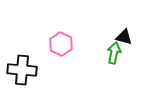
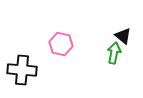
black triangle: moved 1 px left, 1 px up; rotated 24 degrees clockwise
pink hexagon: rotated 15 degrees counterclockwise
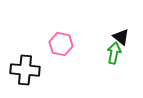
black triangle: moved 2 px left, 1 px down
black cross: moved 3 px right
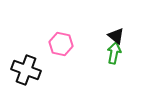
black triangle: moved 5 px left, 1 px up
black cross: moved 1 px right; rotated 16 degrees clockwise
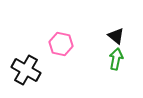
green arrow: moved 2 px right, 6 px down
black cross: rotated 8 degrees clockwise
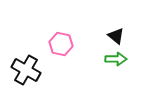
green arrow: rotated 80 degrees clockwise
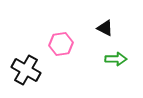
black triangle: moved 11 px left, 8 px up; rotated 12 degrees counterclockwise
pink hexagon: rotated 20 degrees counterclockwise
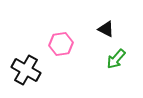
black triangle: moved 1 px right, 1 px down
green arrow: rotated 130 degrees clockwise
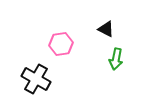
green arrow: rotated 30 degrees counterclockwise
black cross: moved 10 px right, 9 px down
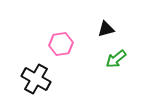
black triangle: rotated 42 degrees counterclockwise
green arrow: rotated 40 degrees clockwise
